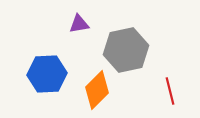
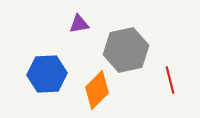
red line: moved 11 px up
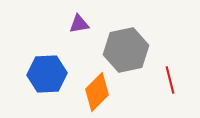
orange diamond: moved 2 px down
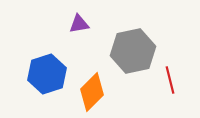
gray hexagon: moved 7 px right, 1 px down
blue hexagon: rotated 15 degrees counterclockwise
orange diamond: moved 5 px left
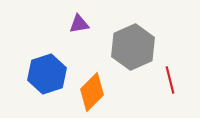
gray hexagon: moved 4 px up; rotated 12 degrees counterclockwise
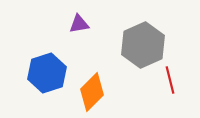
gray hexagon: moved 10 px right, 2 px up
blue hexagon: moved 1 px up
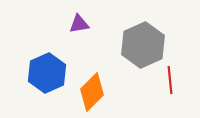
blue hexagon: rotated 6 degrees counterclockwise
red line: rotated 8 degrees clockwise
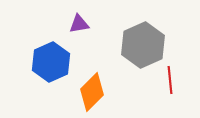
blue hexagon: moved 4 px right, 11 px up
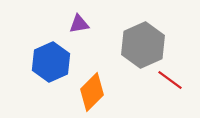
red line: rotated 48 degrees counterclockwise
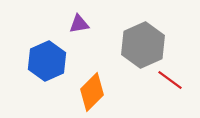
blue hexagon: moved 4 px left, 1 px up
